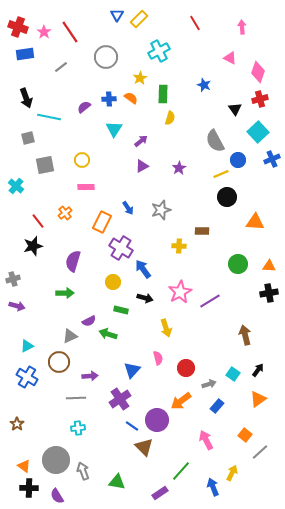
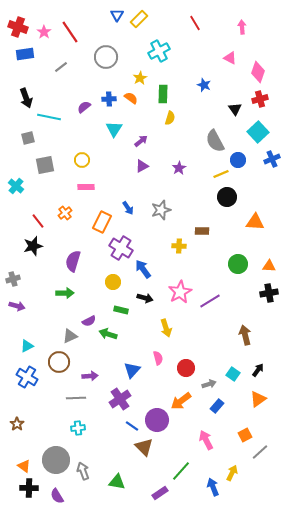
orange square at (245, 435): rotated 24 degrees clockwise
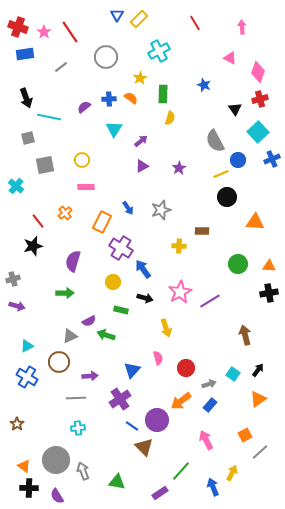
green arrow at (108, 334): moved 2 px left, 1 px down
blue rectangle at (217, 406): moved 7 px left, 1 px up
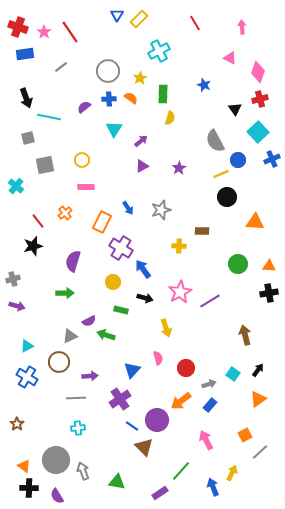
gray circle at (106, 57): moved 2 px right, 14 px down
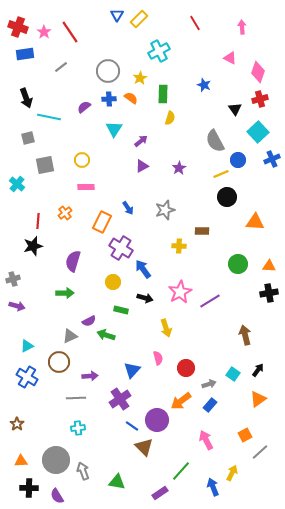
cyan cross at (16, 186): moved 1 px right, 2 px up
gray star at (161, 210): moved 4 px right
red line at (38, 221): rotated 42 degrees clockwise
orange triangle at (24, 466): moved 3 px left, 5 px up; rotated 40 degrees counterclockwise
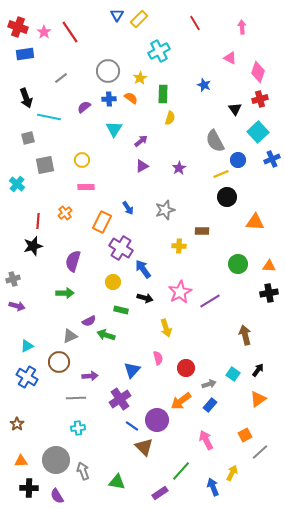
gray line at (61, 67): moved 11 px down
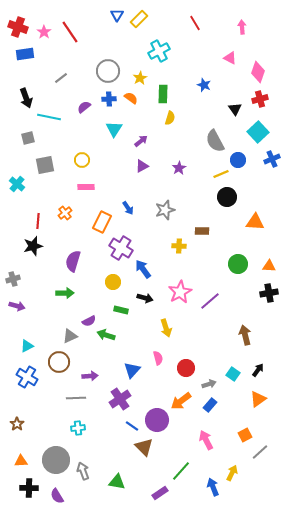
purple line at (210, 301): rotated 10 degrees counterclockwise
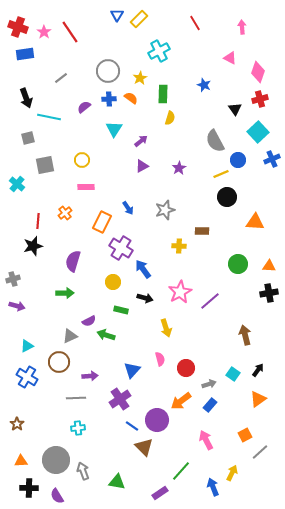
pink semicircle at (158, 358): moved 2 px right, 1 px down
